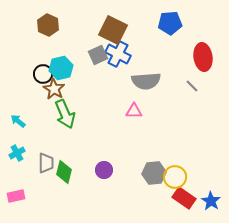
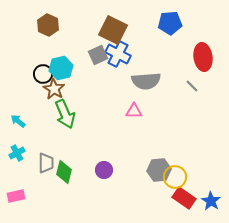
gray hexagon: moved 5 px right, 3 px up
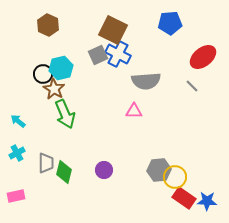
red ellipse: rotated 60 degrees clockwise
blue star: moved 4 px left; rotated 30 degrees counterclockwise
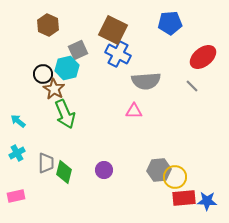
gray square: moved 20 px left, 5 px up
cyan hexagon: moved 6 px right
red rectangle: rotated 40 degrees counterclockwise
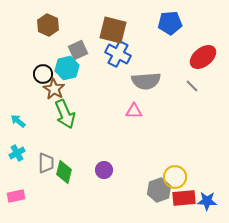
brown square: rotated 12 degrees counterclockwise
gray hexagon: moved 20 px down; rotated 15 degrees counterclockwise
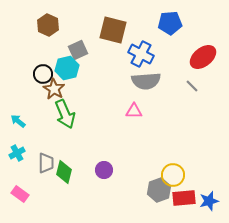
blue cross: moved 23 px right
yellow circle: moved 2 px left, 2 px up
pink rectangle: moved 4 px right, 2 px up; rotated 48 degrees clockwise
blue star: moved 2 px right; rotated 18 degrees counterclockwise
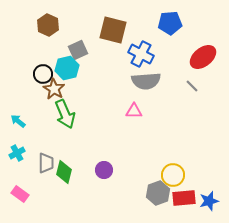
gray hexagon: moved 1 px left, 3 px down
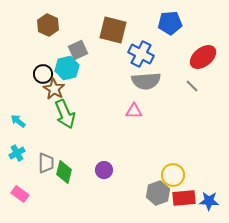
blue star: rotated 18 degrees clockwise
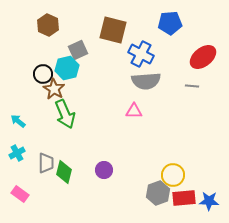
gray line: rotated 40 degrees counterclockwise
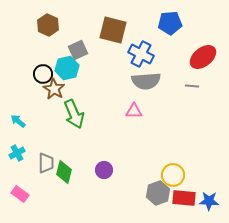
green arrow: moved 9 px right
red rectangle: rotated 10 degrees clockwise
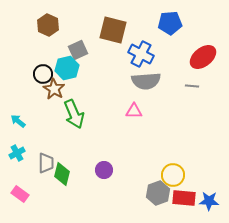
green diamond: moved 2 px left, 2 px down
